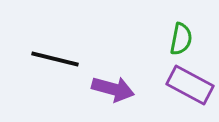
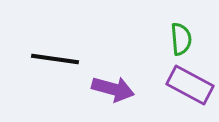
green semicircle: rotated 16 degrees counterclockwise
black line: rotated 6 degrees counterclockwise
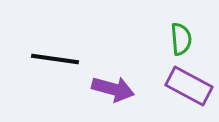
purple rectangle: moved 1 px left, 1 px down
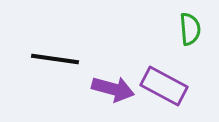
green semicircle: moved 9 px right, 10 px up
purple rectangle: moved 25 px left
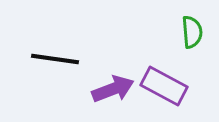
green semicircle: moved 2 px right, 3 px down
purple arrow: rotated 36 degrees counterclockwise
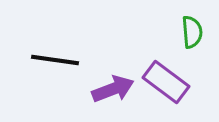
black line: moved 1 px down
purple rectangle: moved 2 px right, 4 px up; rotated 9 degrees clockwise
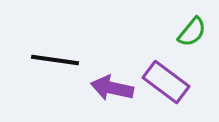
green semicircle: rotated 44 degrees clockwise
purple arrow: moved 1 px left, 1 px up; rotated 147 degrees counterclockwise
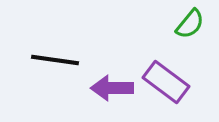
green semicircle: moved 2 px left, 8 px up
purple arrow: rotated 12 degrees counterclockwise
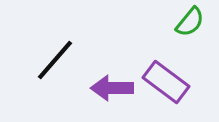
green semicircle: moved 2 px up
black line: rotated 57 degrees counterclockwise
